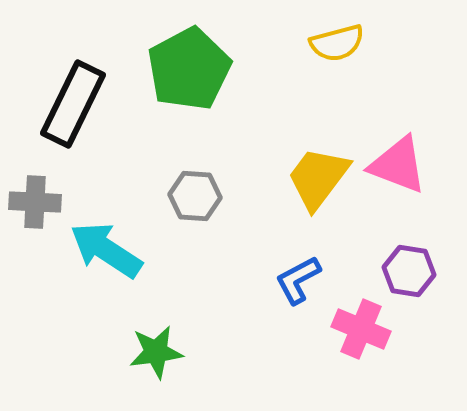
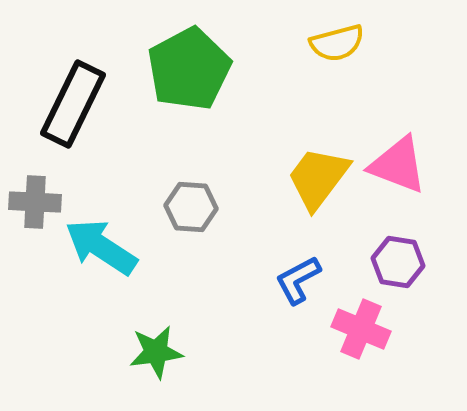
gray hexagon: moved 4 px left, 11 px down
cyan arrow: moved 5 px left, 3 px up
purple hexagon: moved 11 px left, 9 px up
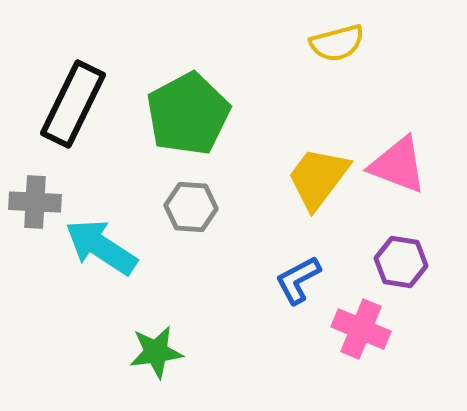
green pentagon: moved 1 px left, 45 px down
purple hexagon: moved 3 px right
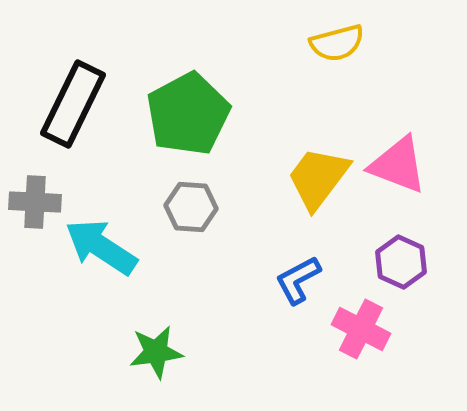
purple hexagon: rotated 15 degrees clockwise
pink cross: rotated 4 degrees clockwise
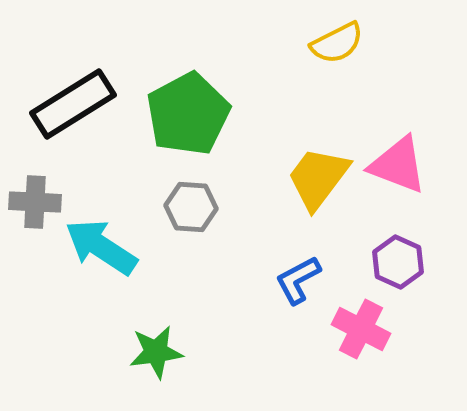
yellow semicircle: rotated 12 degrees counterclockwise
black rectangle: rotated 32 degrees clockwise
purple hexagon: moved 3 px left
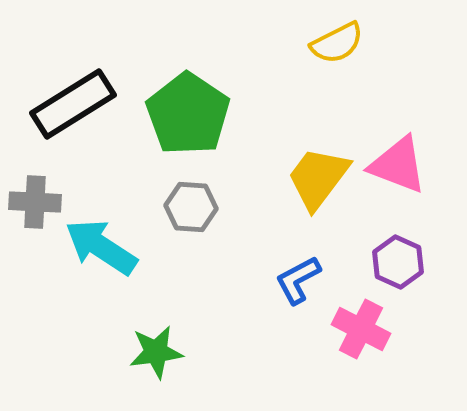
green pentagon: rotated 10 degrees counterclockwise
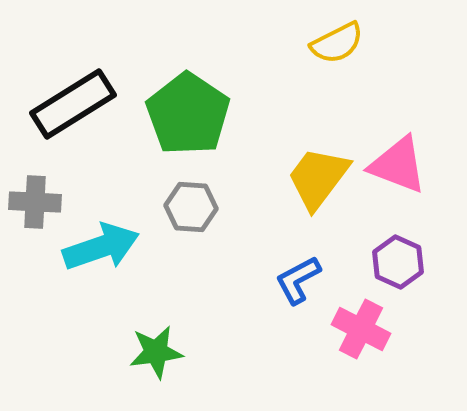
cyan arrow: rotated 128 degrees clockwise
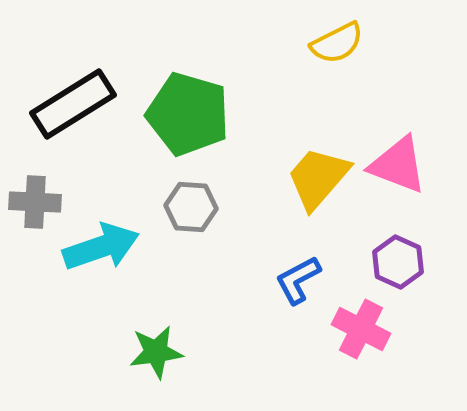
green pentagon: rotated 18 degrees counterclockwise
yellow trapezoid: rotated 4 degrees clockwise
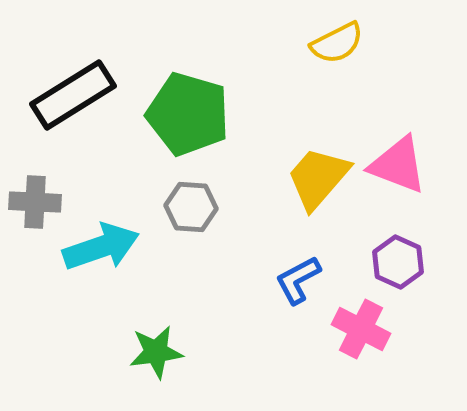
black rectangle: moved 9 px up
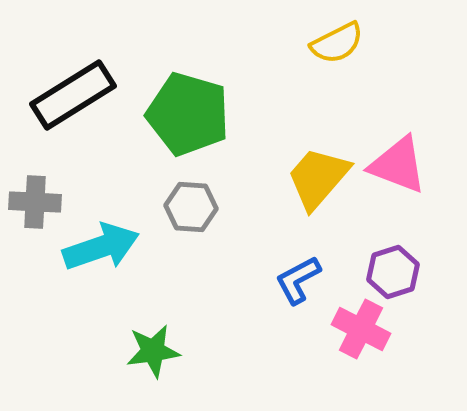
purple hexagon: moved 5 px left, 10 px down; rotated 18 degrees clockwise
green star: moved 3 px left, 1 px up
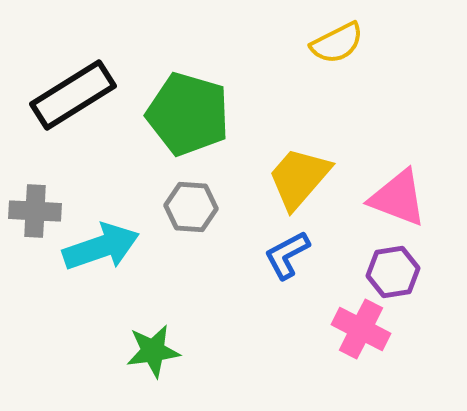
pink triangle: moved 33 px down
yellow trapezoid: moved 19 px left
gray cross: moved 9 px down
purple hexagon: rotated 9 degrees clockwise
blue L-shape: moved 11 px left, 25 px up
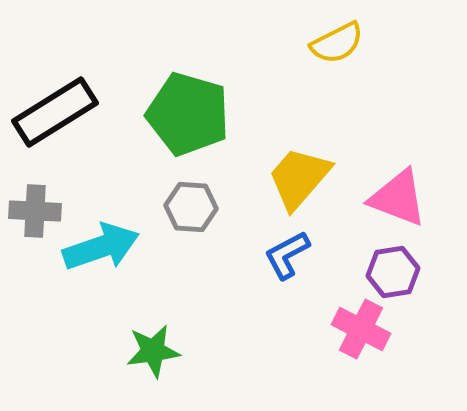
black rectangle: moved 18 px left, 17 px down
